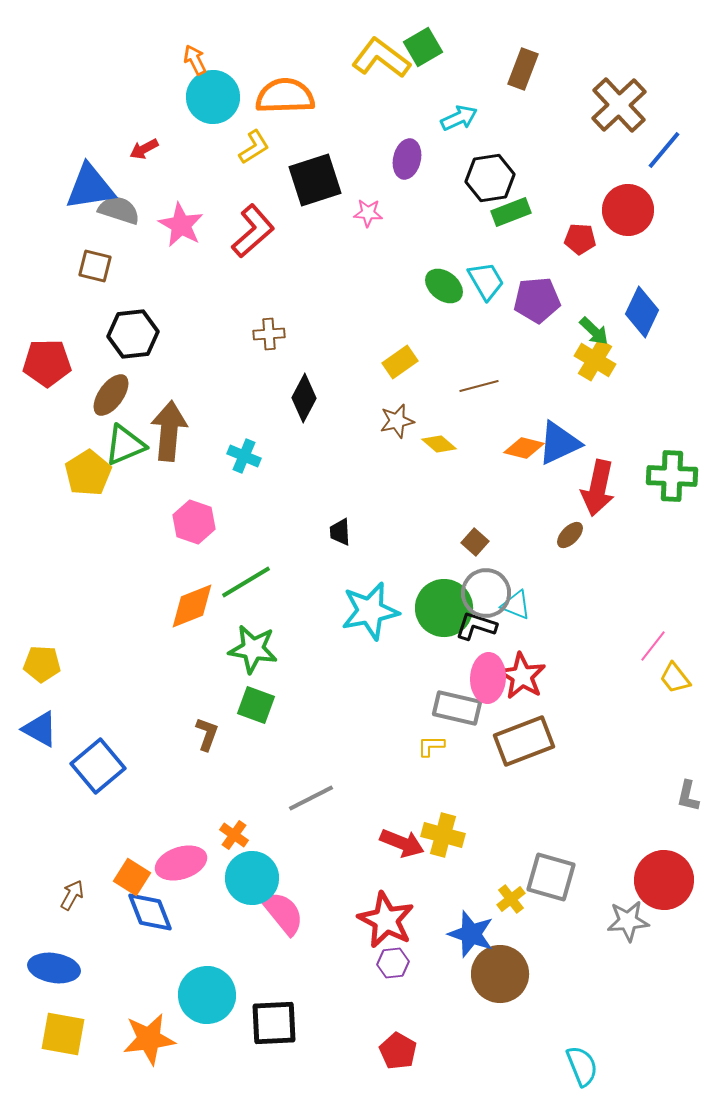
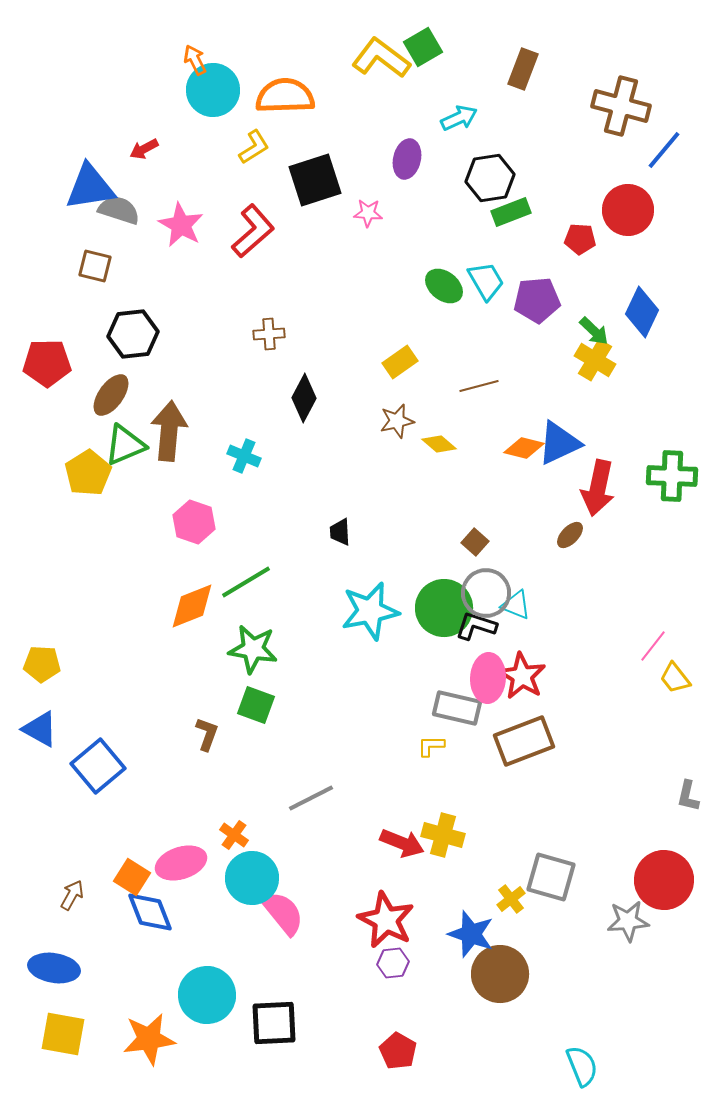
cyan circle at (213, 97): moved 7 px up
brown cross at (619, 105): moved 2 px right, 1 px down; rotated 32 degrees counterclockwise
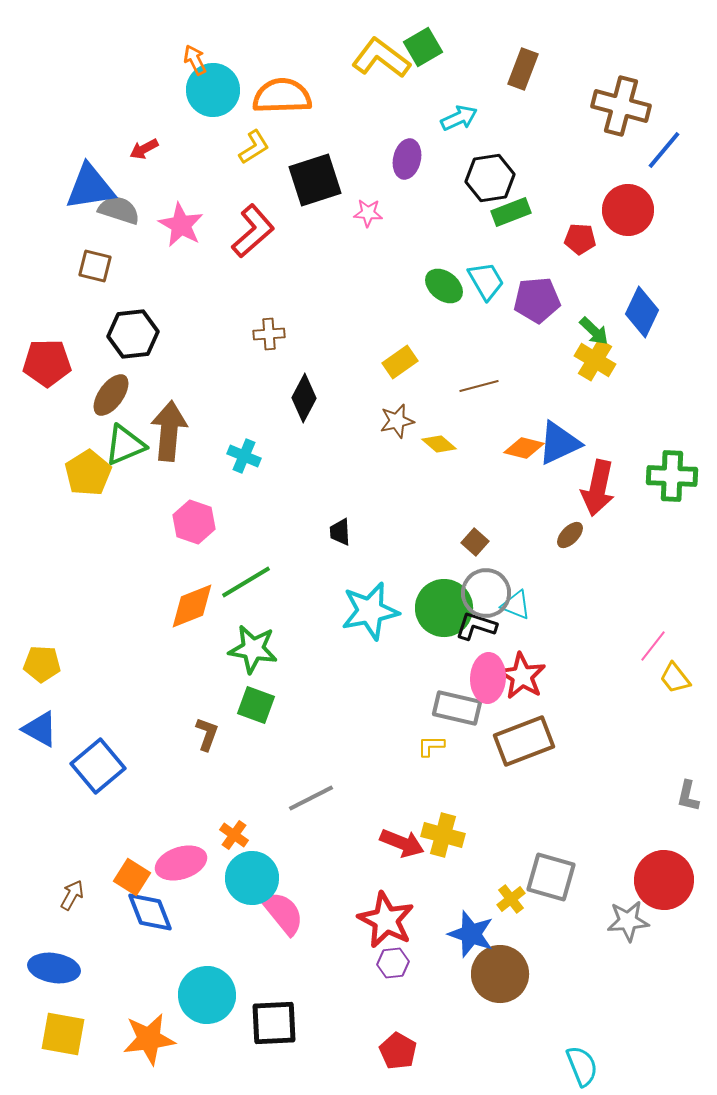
orange semicircle at (285, 96): moved 3 px left
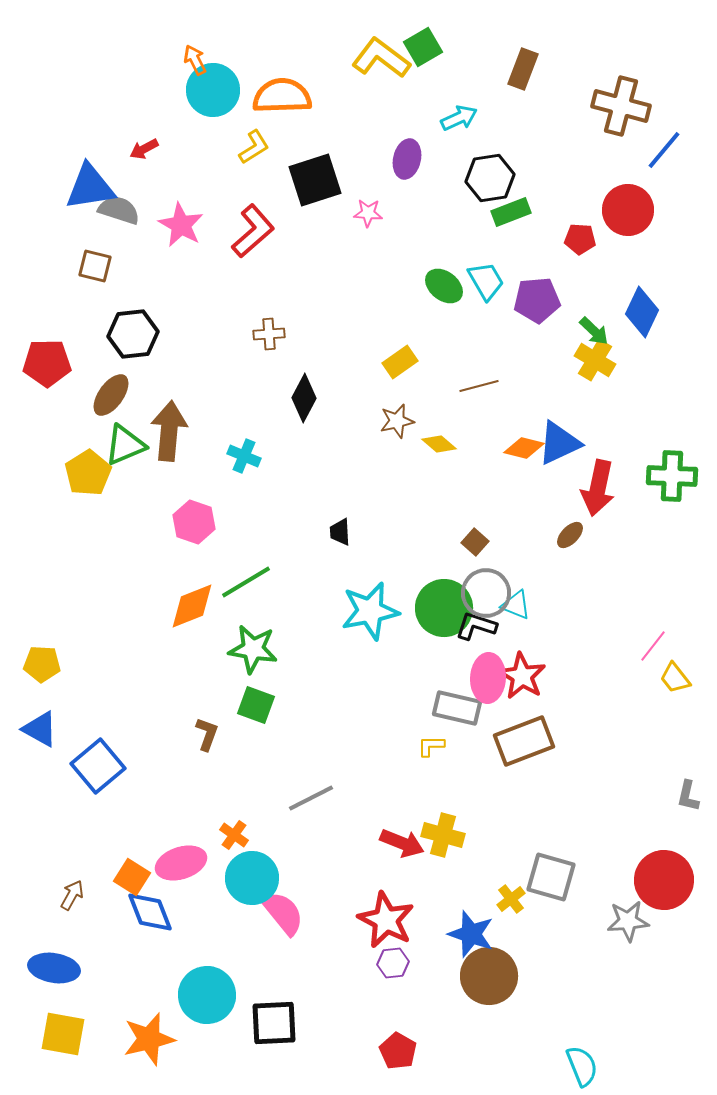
brown circle at (500, 974): moved 11 px left, 2 px down
orange star at (149, 1039): rotated 6 degrees counterclockwise
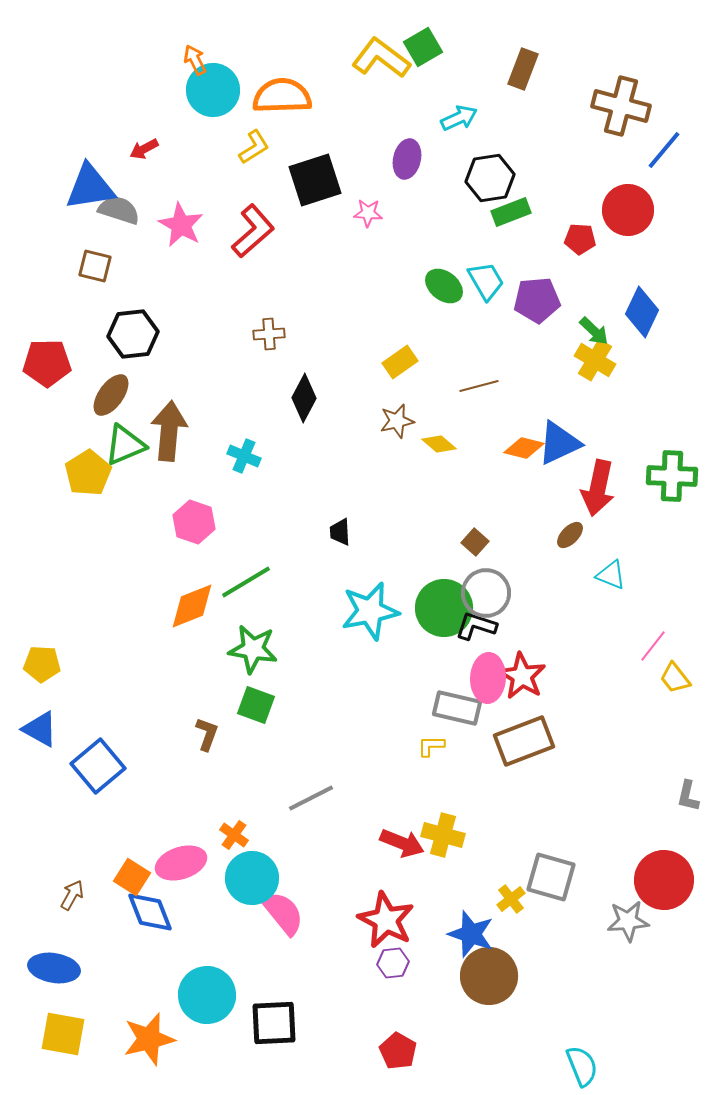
cyan triangle at (516, 605): moved 95 px right, 30 px up
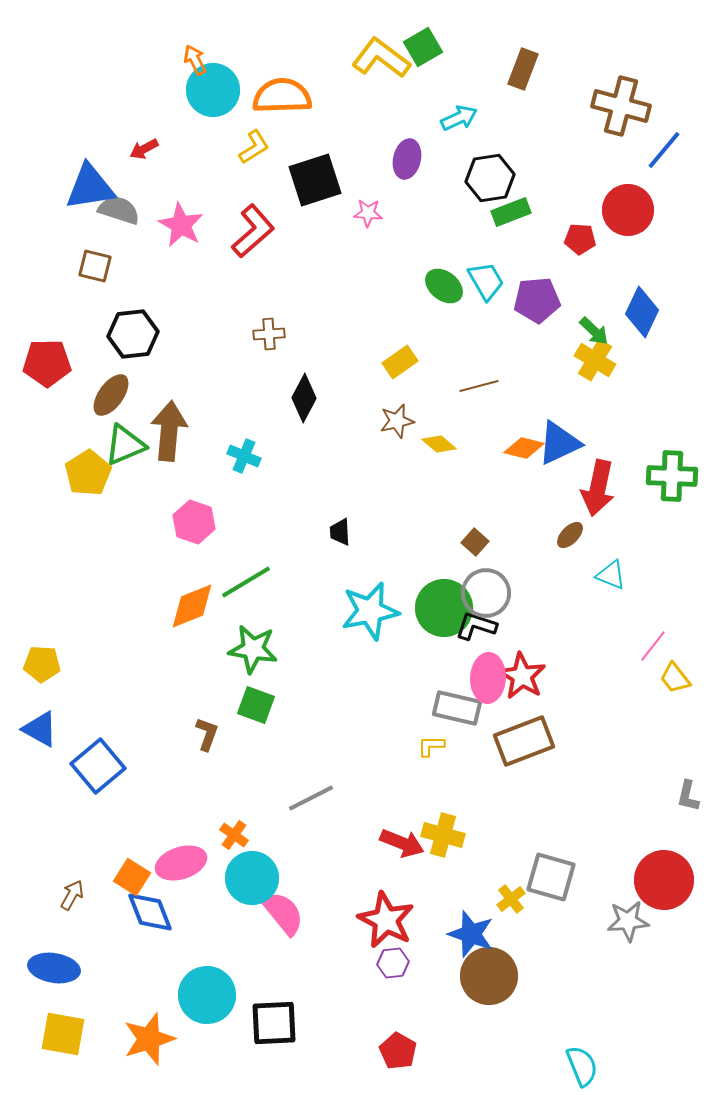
orange star at (149, 1039): rotated 4 degrees counterclockwise
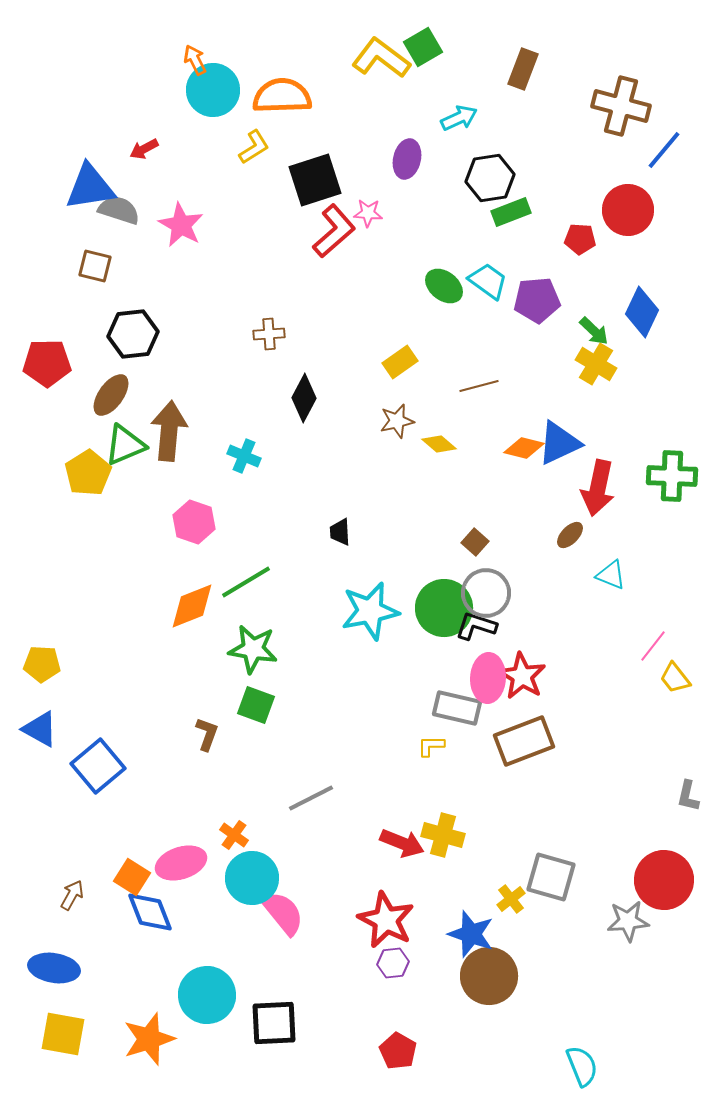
red L-shape at (253, 231): moved 81 px right
cyan trapezoid at (486, 281): moved 2 px right; rotated 24 degrees counterclockwise
yellow cross at (595, 360): moved 1 px right, 4 px down
